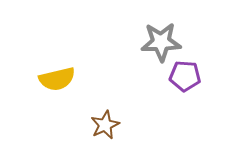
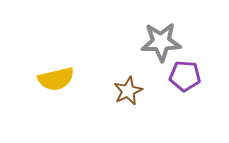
yellow semicircle: moved 1 px left
brown star: moved 23 px right, 34 px up
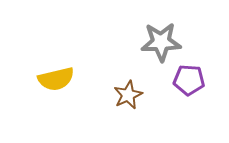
purple pentagon: moved 4 px right, 4 px down
brown star: moved 4 px down
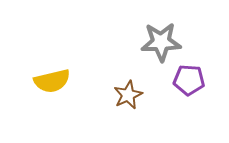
yellow semicircle: moved 4 px left, 2 px down
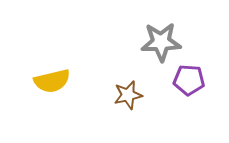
brown star: rotated 12 degrees clockwise
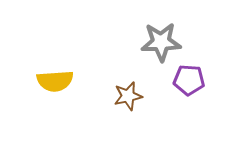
yellow semicircle: moved 3 px right; rotated 9 degrees clockwise
brown star: moved 1 px down
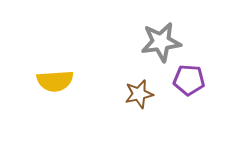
gray star: rotated 6 degrees counterclockwise
brown star: moved 11 px right, 2 px up
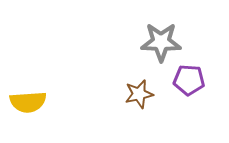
gray star: rotated 9 degrees clockwise
yellow semicircle: moved 27 px left, 21 px down
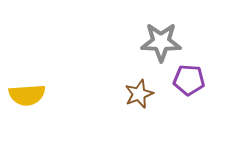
brown star: rotated 8 degrees counterclockwise
yellow semicircle: moved 1 px left, 7 px up
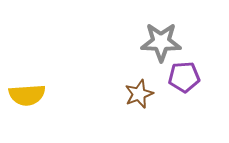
purple pentagon: moved 5 px left, 3 px up; rotated 8 degrees counterclockwise
